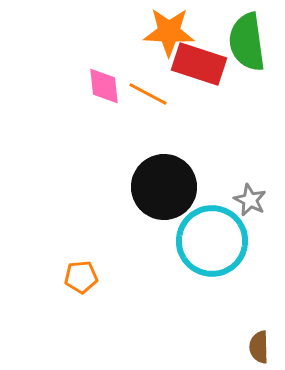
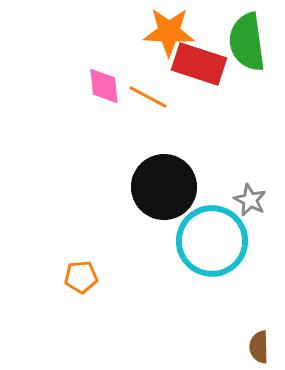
orange line: moved 3 px down
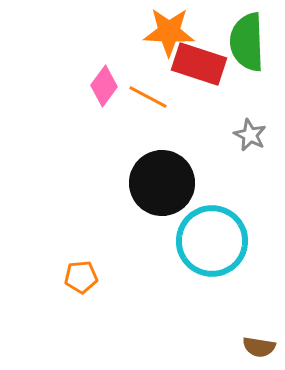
green semicircle: rotated 6 degrees clockwise
pink diamond: rotated 42 degrees clockwise
black circle: moved 2 px left, 4 px up
gray star: moved 65 px up
brown semicircle: rotated 80 degrees counterclockwise
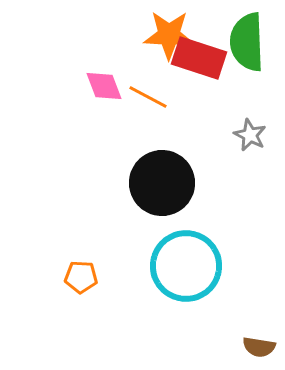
orange star: moved 3 px down
red rectangle: moved 6 px up
pink diamond: rotated 57 degrees counterclockwise
cyan circle: moved 26 px left, 25 px down
orange pentagon: rotated 8 degrees clockwise
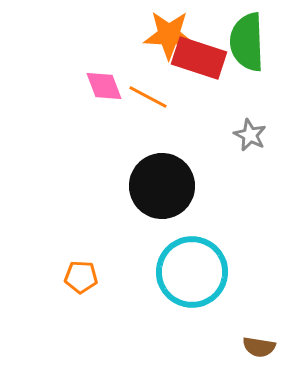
black circle: moved 3 px down
cyan circle: moved 6 px right, 6 px down
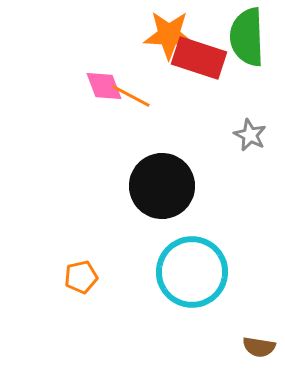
green semicircle: moved 5 px up
orange line: moved 17 px left, 1 px up
orange pentagon: rotated 16 degrees counterclockwise
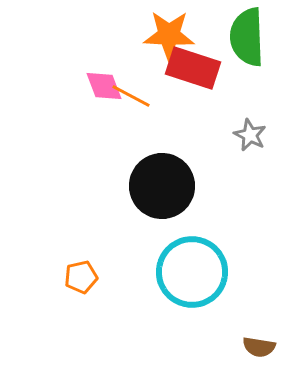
red rectangle: moved 6 px left, 10 px down
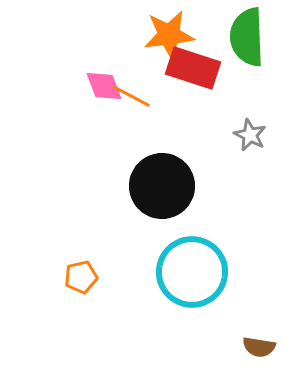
orange star: rotated 9 degrees counterclockwise
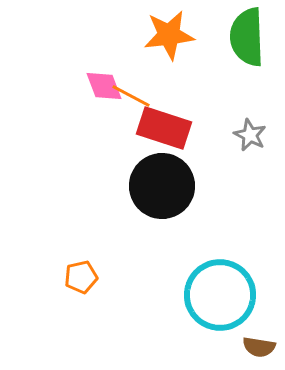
red rectangle: moved 29 px left, 60 px down
cyan circle: moved 28 px right, 23 px down
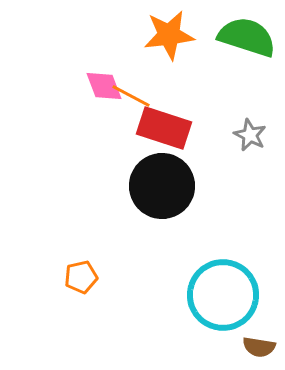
green semicircle: rotated 110 degrees clockwise
cyan circle: moved 3 px right
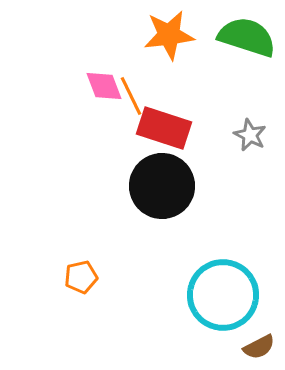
orange line: rotated 36 degrees clockwise
brown semicircle: rotated 36 degrees counterclockwise
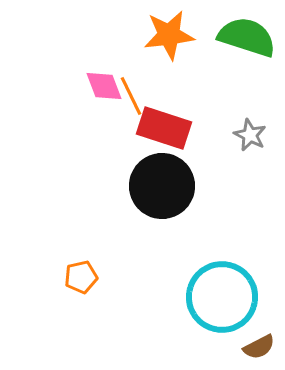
cyan circle: moved 1 px left, 2 px down
